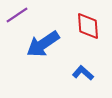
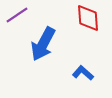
red diamond: moved 8 px up
blue arrow: rotated 28 degrees counterclockwise
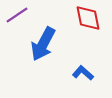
red diamond: rotated 8 degrees counterclockwise
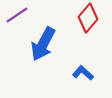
red diamond: rotated 52 degrees clockwise
